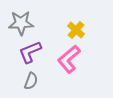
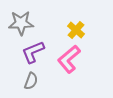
purple L-shape: moved 3 px right
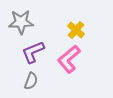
gray star: moved 1 px up
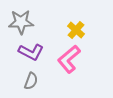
purple L-shape: moved 2 px left; rotated 130 degrees counterclockwise
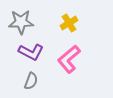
yellow cross: moved 7 px left, 7 px up; rotated 18 degrees clockwise
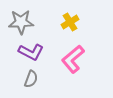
yellow cross: moved 1 px right, 1 px up
pink L-shape: moved 4 px right
gray semicircle: moved 2 px up
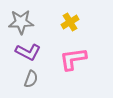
purple L-shape: moved 3 px left
pink L-shape: rotated 32 degrees clockwise
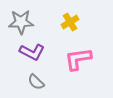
purple L-shape: moved 4 px right
pink L-shape: moved 5 px right
gray semicircle: moved 5 px right, 3 px down; rotated 114 degrees clockwise
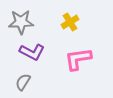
gray semicircle: moved 13 px left; rotated 78 degrees clockwise
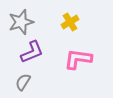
gray star: rotated 15 degrees counterclockwise
purple L-shape: rotated 50 degrees counterclockwise
pink L-shape: rotated 16 degrees clockwise
